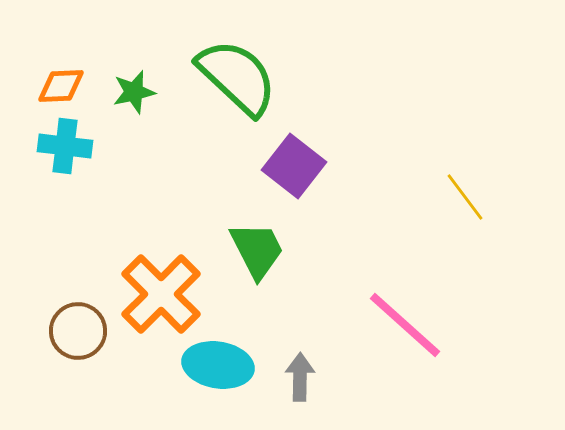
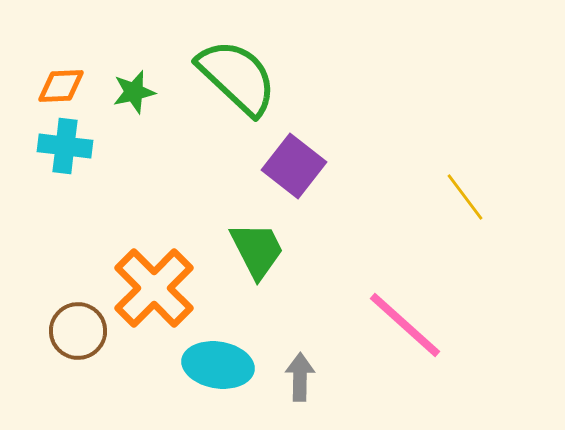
orange cross: moved 7 px left, 6 px up
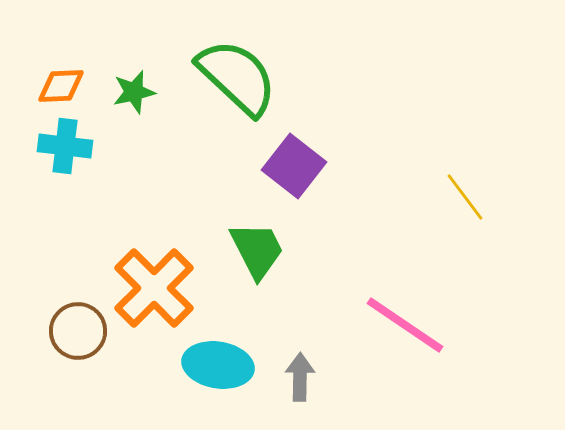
pink line: rotated 8 degrees counterclockwise
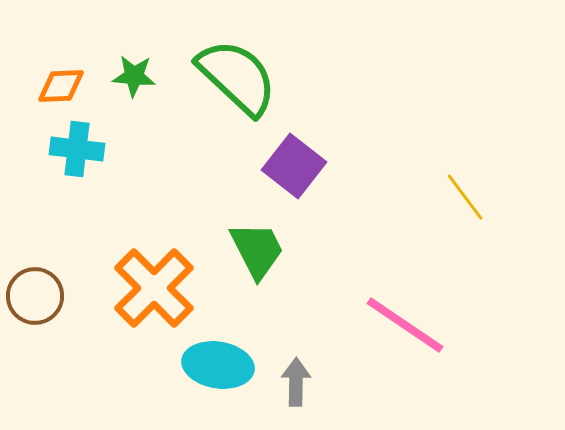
green star: moved 16 px up; rotated 18 degrees clockwise
cyan cross: moved 12 px right, 3 px down
brown circle: moved 43 px left, 35 px up
gray arrow: moved 4 px left, 5 px down
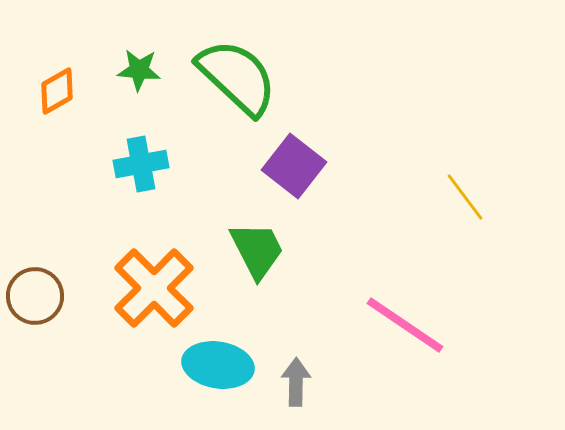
green star: moved 5 px right, 6 px up
orange diamond: moved 4 px left, 5 px down; rotated 27 degrees counterclockwise
cyan cross: moved 64 px right, 15 px down; rotated 18 degrees counterclockwise
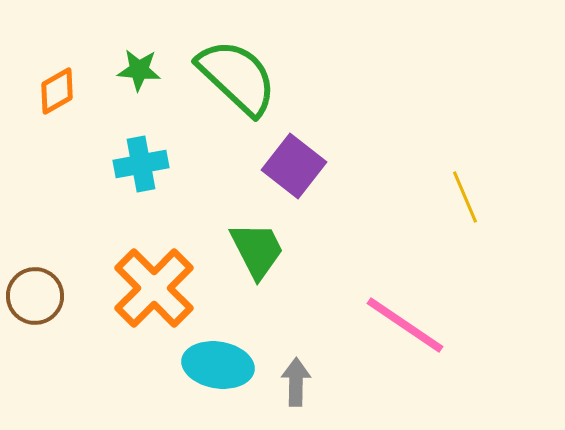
yellow line: rotated 14 degrees clockwise
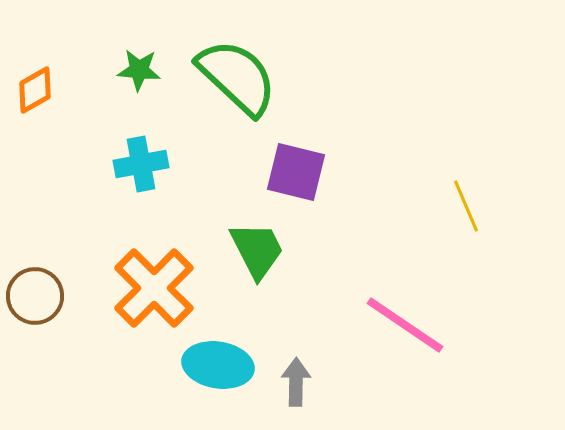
orange diamond: moved 22 px left, 1 px up
purple square: moved 2 px right, 6 px down; rotated 24 degrees counterclockwise
yellow line: moved 1 px right, 9 px down
